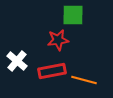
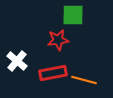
red rectangle: moved 1 px right, 2 px down
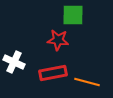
red star: rotated 15 degrees clockwise
white cross: moved 3 px left, 1 px down; rotated 15 degrees counterclockwise
orange line: moved 3 px right, 2 px down
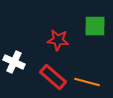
green square: moved 22 px right, 11 px down
red rectangle: moved 4 px down; rotated 52 degrees clockwise
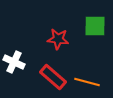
red star: moved 1 px up
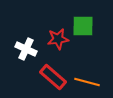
green square: moved 12 px left
red star: rotated 15 degrees counterclockwise
white cross: moved 12 px right, 13 px up
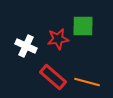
white cross: moved 3 px up
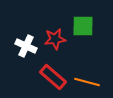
red star: moved 3 px left
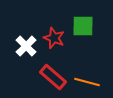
red star: moved 1 px left, 1 px up; rotated 30 degrees clockwise
white cross: rotated 20 degrees clockwise
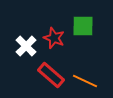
red rectangle: moved 2 px left, 2 px up
orange line: moved 2 px left, 1 px up; rotated 10 degrees clockwise
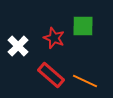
white cross: moved 8 px left
